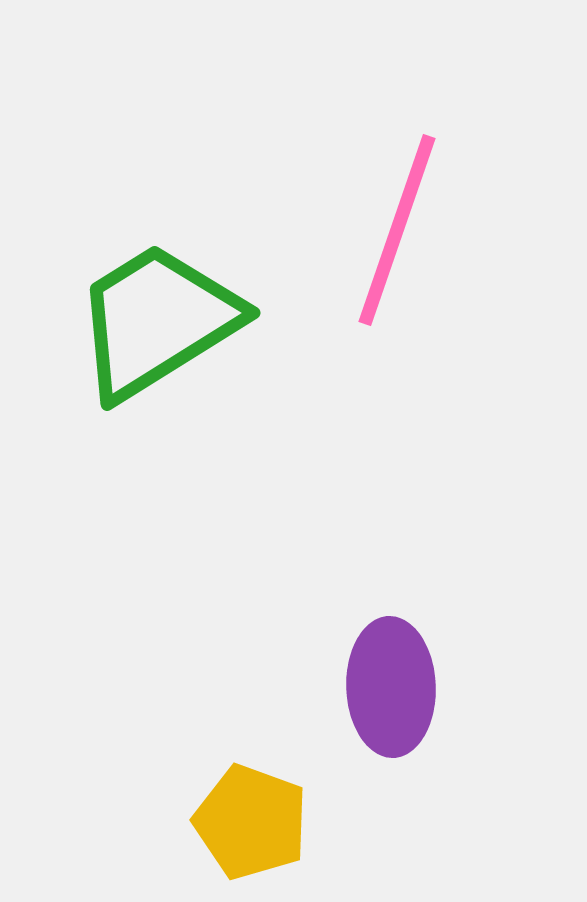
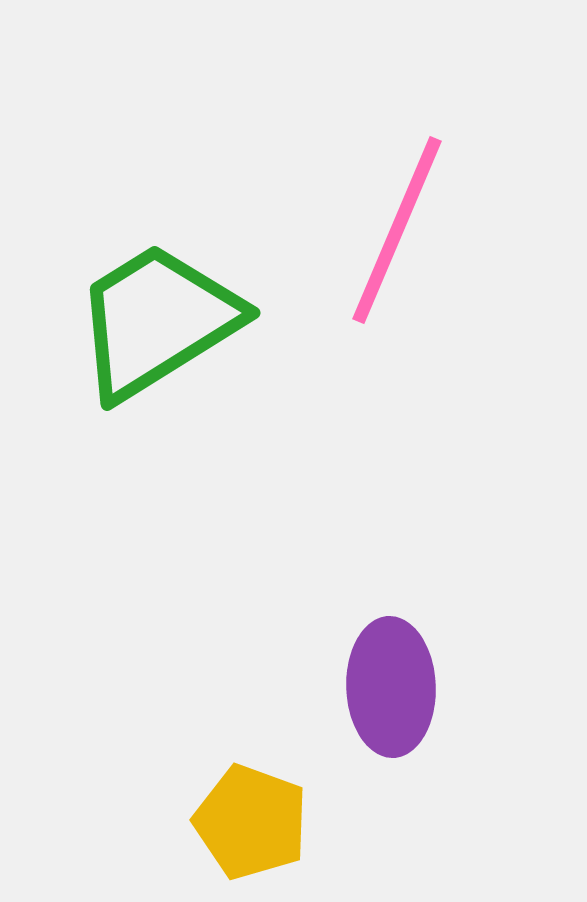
pink line: rotated 4 degrees clockwise
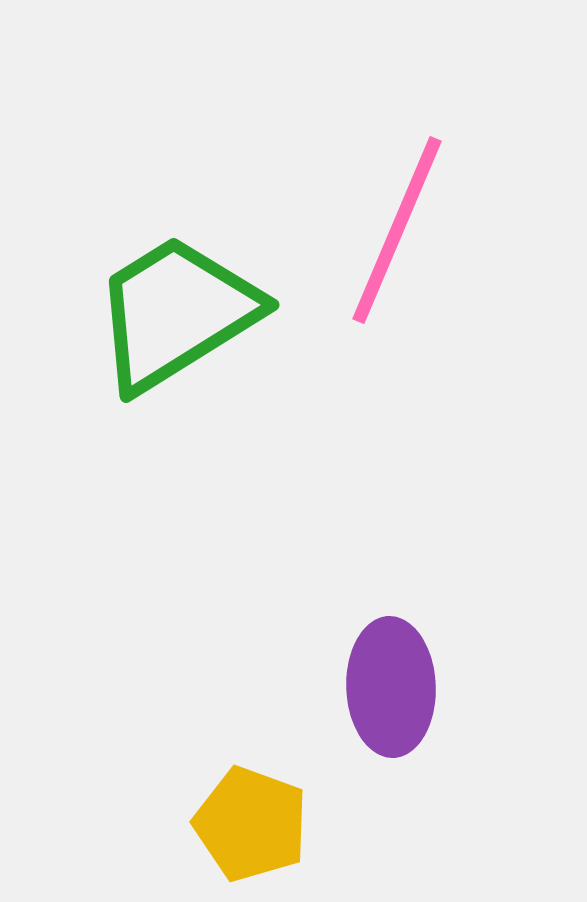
green trapezoid: moved 19 px right, 8 px up
yellow pentagon: moved 2 px down
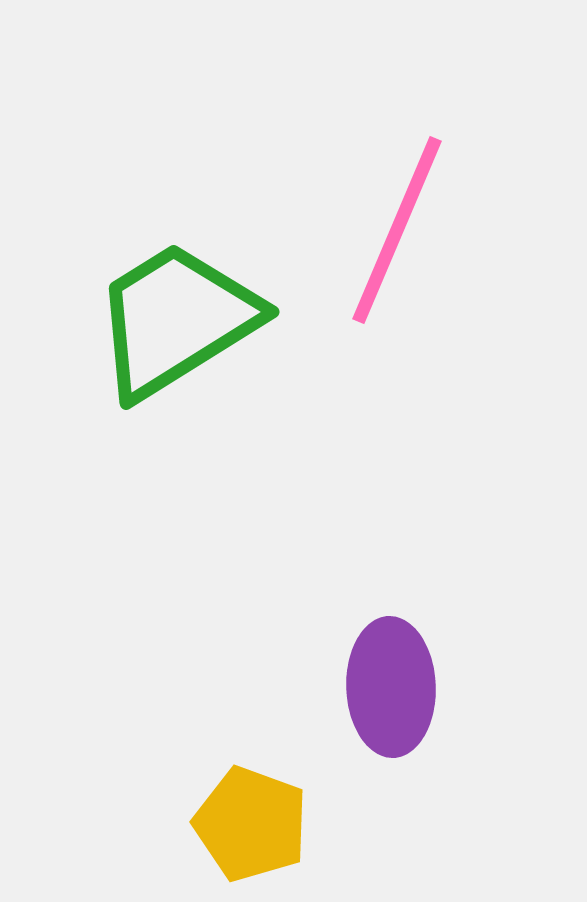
green trapezoid: moved 7 px down
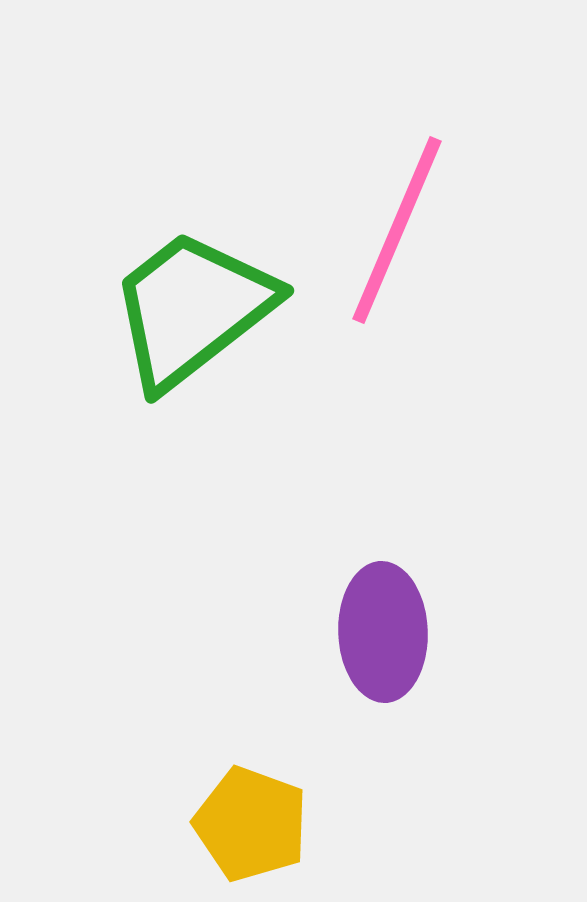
green trapezoid: moved 16 px right, 11 px up; rotated 6 degrees counterclockwise
purple ellipse: moved 8 px left, 55 px up
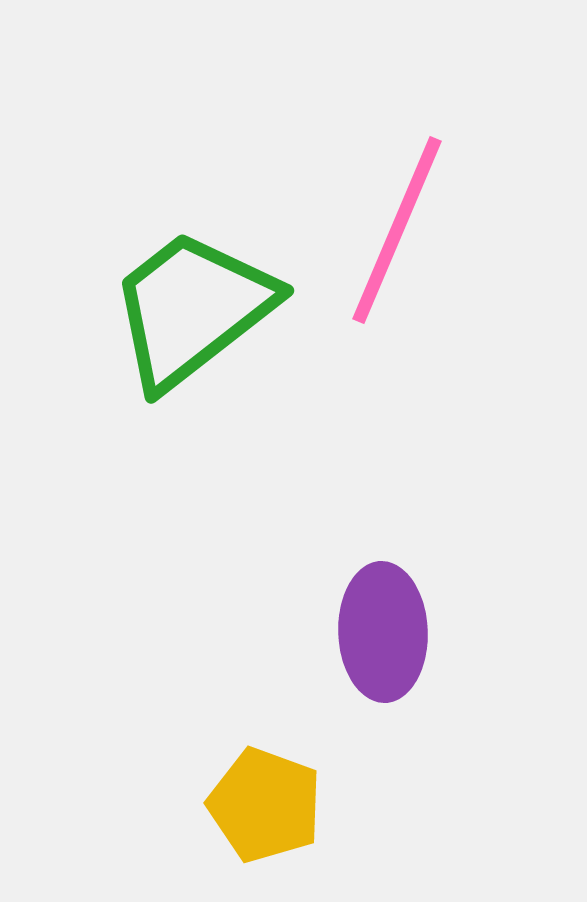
yellow pentagon: moved 14 px right, 19 px up
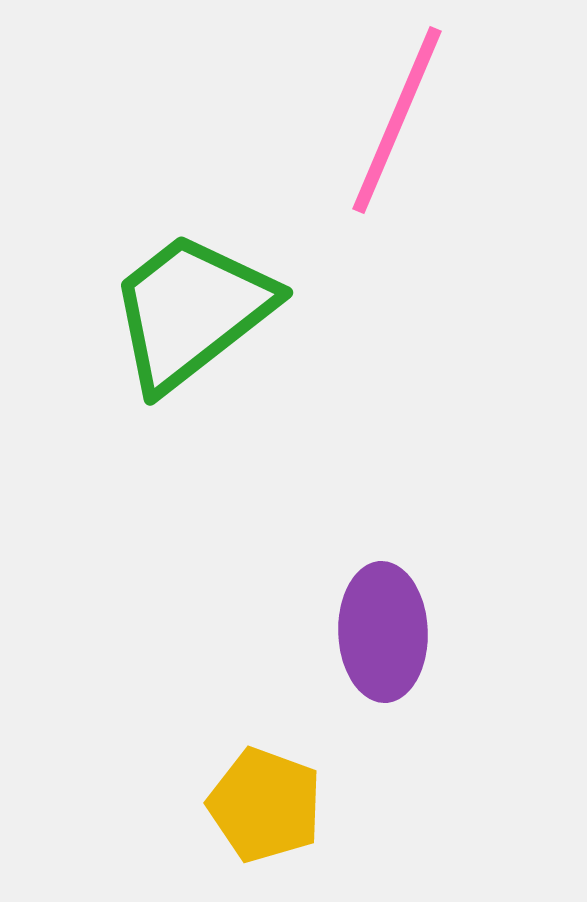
pink line: moved 110 px up
green trapezoid: moved 1 px left, 2 px down
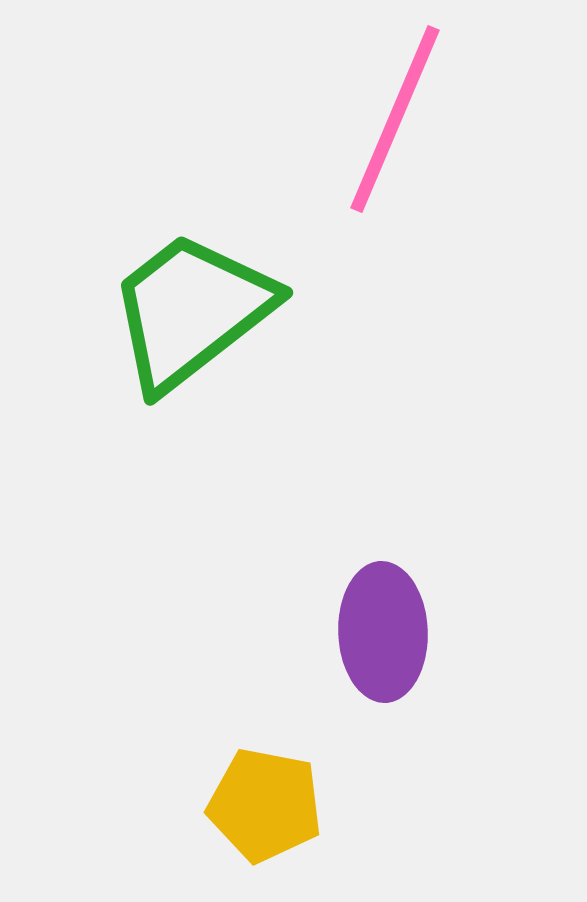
pink line: moved 2 px left, 1 px up
yellow pentagon: rotated 9 degrees counterclockwise
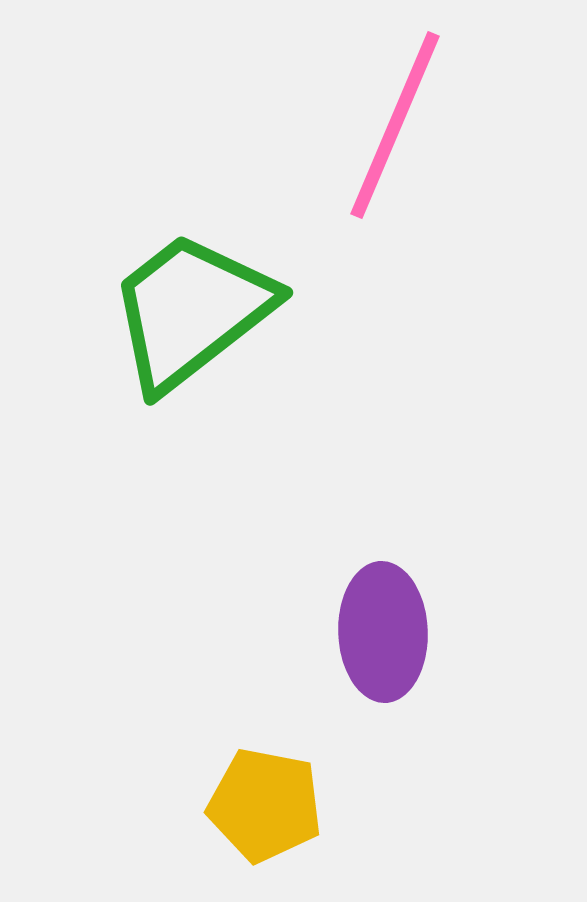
pink line: moved 6 px down
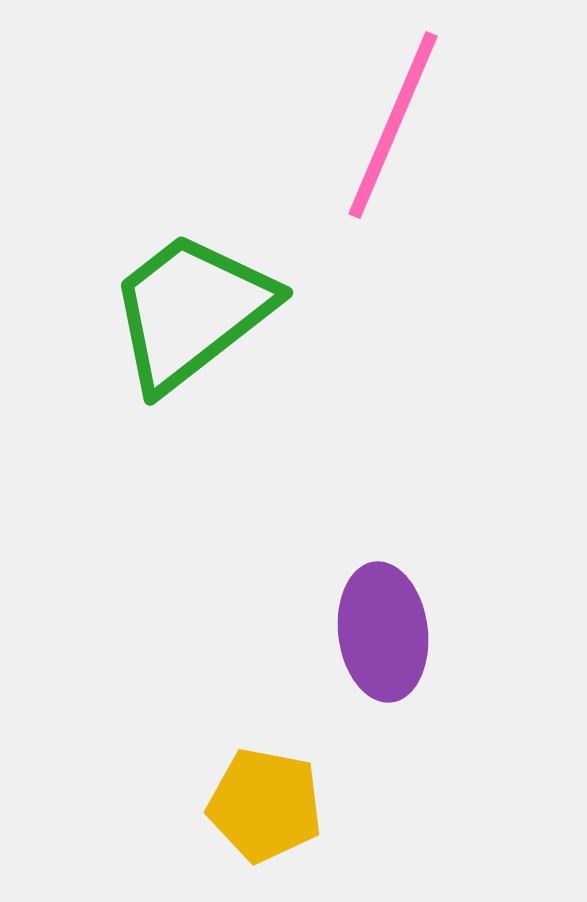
pink line: moved 2 px left
purple ellipse: rotated 5 degrees counterclockwise
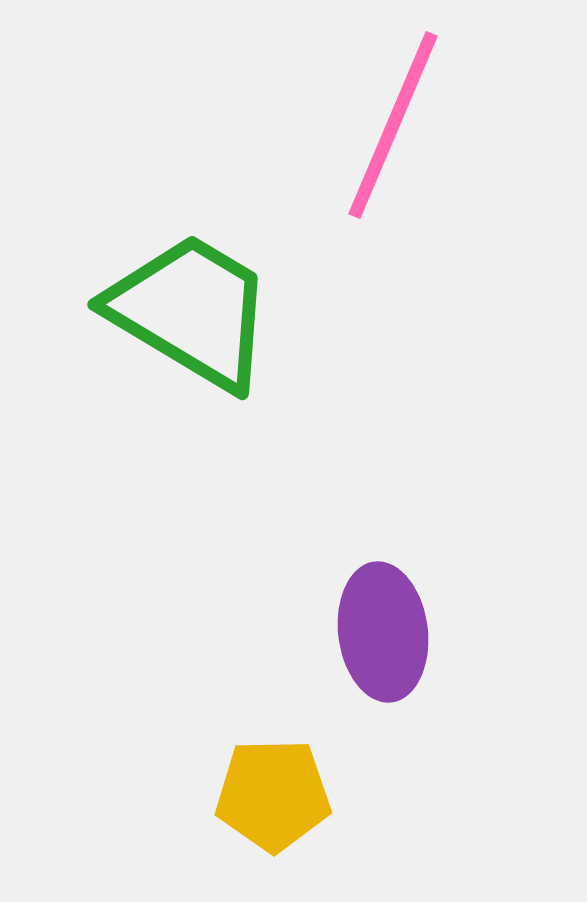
green trapezoid: rotated 69 degrees clockwise
yellow pentagon: moved 8 px right, 10 px up; rotated 12 degrees counterclockwise
